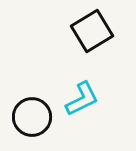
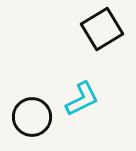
black square: moved 10 px right, 2 px up
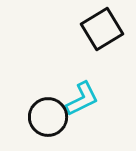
black circle: moved 16 px right
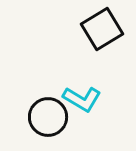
cyan L-shape: rotated 57 degrees clockwise
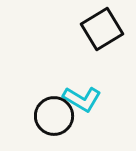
black circle: moved 6 px right, 1 px up
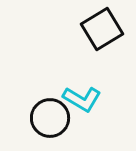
black circle: moved 4 px left, 2 px down
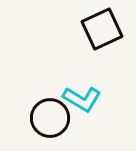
black square: rotated 6 degrees clockwise
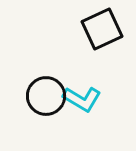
black circle: moved 4 px left, 22 px up
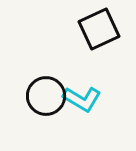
black square: moved 3 px left
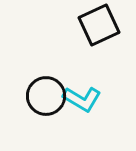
black square: moved 4 px up
